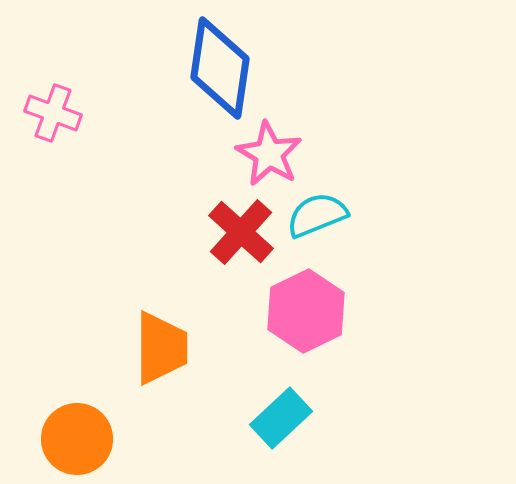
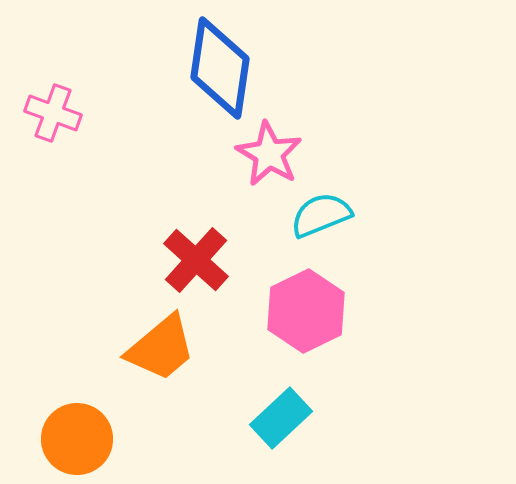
cyan semicircle: moved 4 px right
red cross: moved 45 px left, 28 px down
orange trapezoid: rotated 50 degrees clockwise
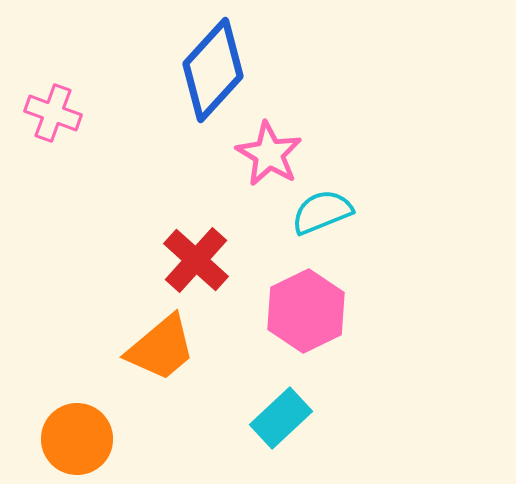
blue diamond: moved 7 px left, 2 px down; rotated 34 degrees clockwise
cyan semicircle: moved 1 px right, 3 px up
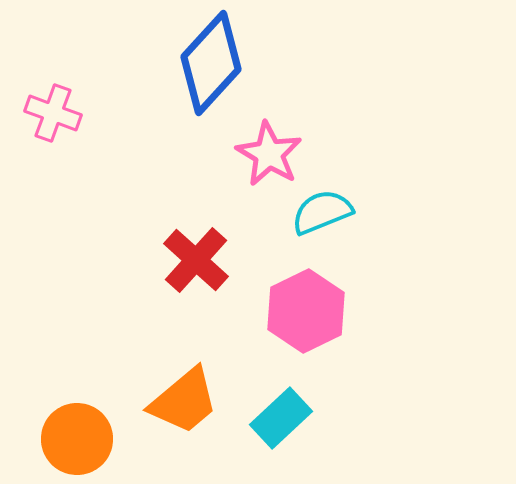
blue diamond: moved 2 px left, 7 px up
orange trapezoid: moved 23 px right, 53 px down
